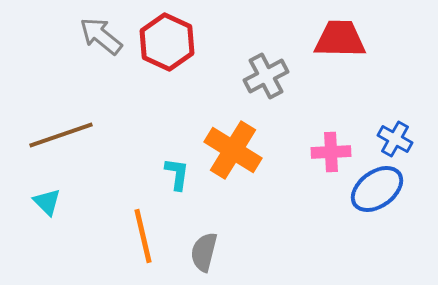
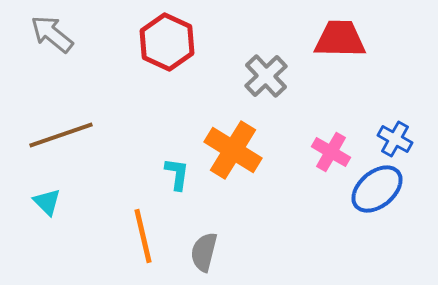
gray arrow: moved 49 px left, 2 px up
gray cross: rotated 15 degrees counterclockwise
pink cross: rotated 33 degrees clockwise
blue ellipse: rotated 4 degrees counterclockwise
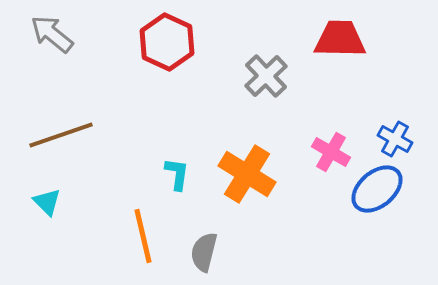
orange cross: moved 14 px right, 24 px down
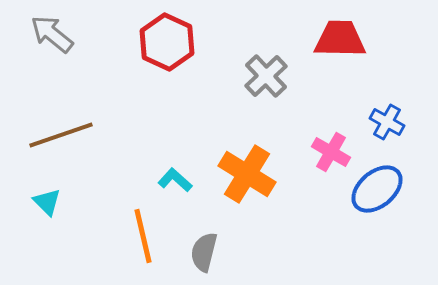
blue cross: moved 8 px left, 17 px up
cyan L-shape: moved 2 px left, 6 px down; rotated 56 degrees counterclockwise
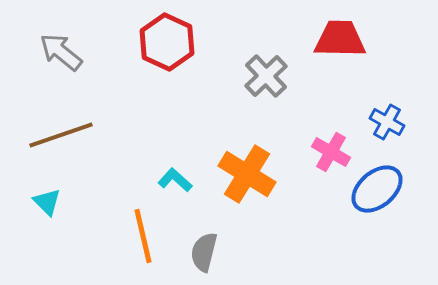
gray arrow: moved 9 px right, 18 px down
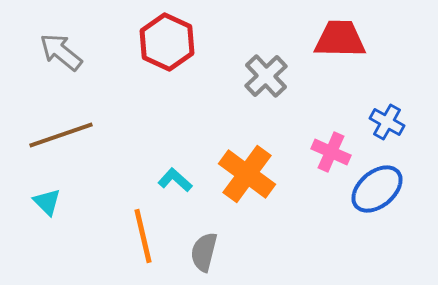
pink cross: rotated 6 degrees counterclockwise
orange cross: rotated 4 degrees clockwise
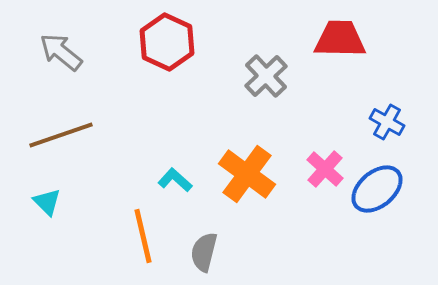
pink cross: moved 6 px left, 17 px down; rotated 18 degrees clockwise
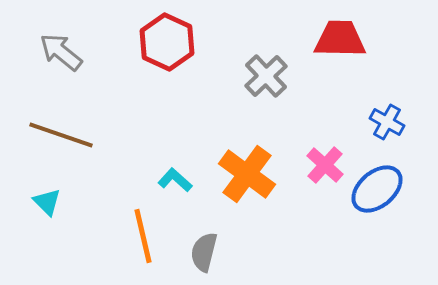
brown line: rotated 38 degrees clockwise
pink cross: moved 4 px up
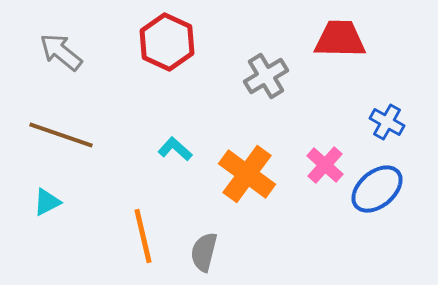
gray cross: rotated 12 degrees clockwise
cyan L-shape: moved 31 px up
cyan triangle: rotated 48 degrees clockwise
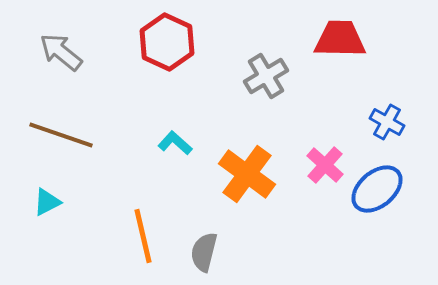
cyan L-shape: moved 6 px up
